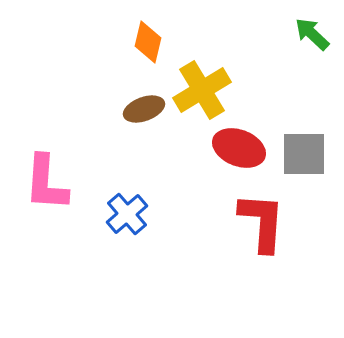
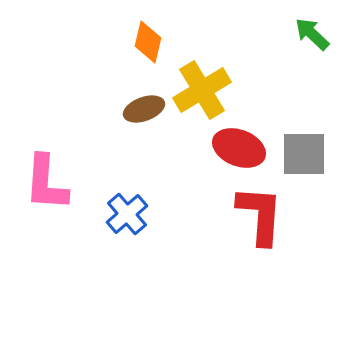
red L-shape: moved 2 px left, 7 px up
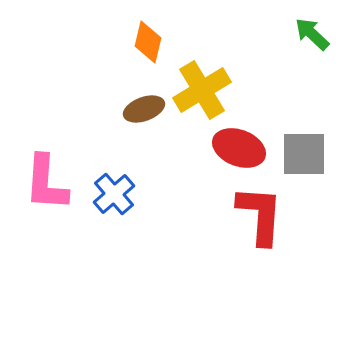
blue cross: moved 13 px left, 20 px up
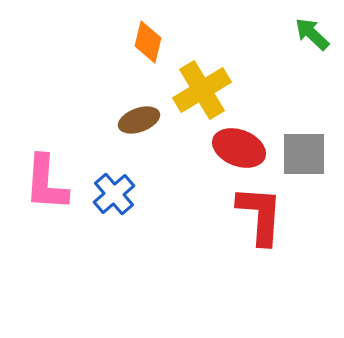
brown ellipse: moved 5 px left, 11 px down
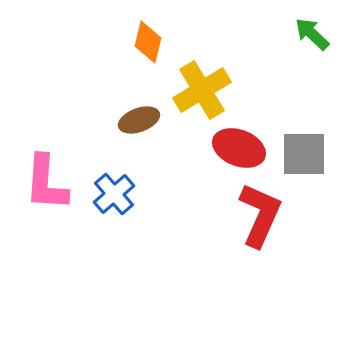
red L-shape: rotated 20 degrees clockwise
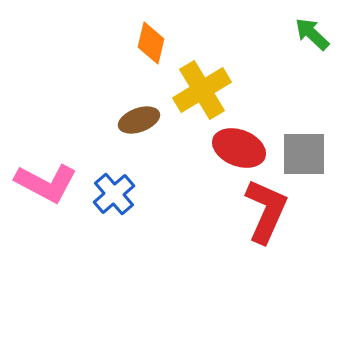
orange diamond: moved 3 px right, 1 px down
pink L-shape: rotated 66 degrees counterclockwise
red L-shape: moved 6 px right, 4 px up
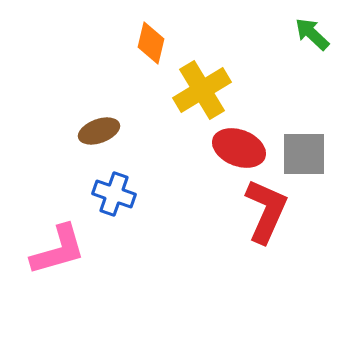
brown ellipse: moved 40 px left, 11 px down
pink L-shape: moved 12 px right, 67 px down; rotated 44 degrees counterclockwise
blue cross: rotated 30 degrees counterclockwise
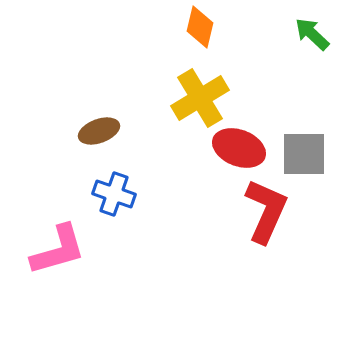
orange diamond: moved 49 px right, 16 px up
yellow cross: moved 2 px left, 8 px down
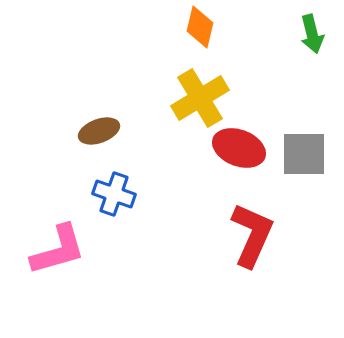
green arrow: rotated 147 degrees counterclockwise
red L-shape: moved 14 px left, 24 px down
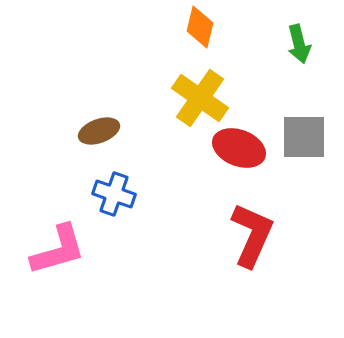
green arrow: moved 13 px left, 10 px down
yellow cross: rotated 24 degrees counterclockwise
gray square: moved 17 px up
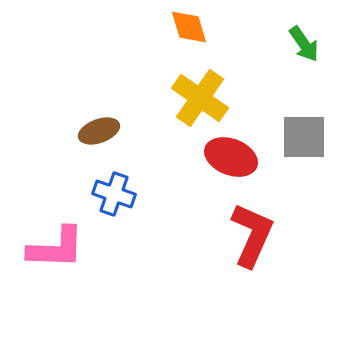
orange diamond: moved 11 px left; rotated 30 degrees counterclockwise
green arrow: moved 5 px right; rotated 21 degrees counterclockwise
red ellipse: moved 8 px left, 9 px down
pink L-shape: moved 2 px left, 2 px up; rotated 18 degrees clockwise
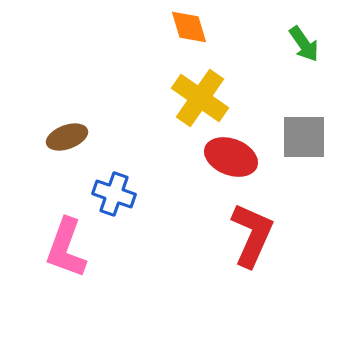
brown ellipse: moved 32 px left, 6 px down
pink L-shape: moved 10 px right; rotated 108 degrees clockwise
